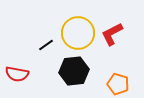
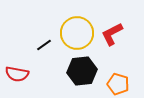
yellow circle: moved 1 px left
black line: moved 2 px left
black hexagon: moved 8 px right
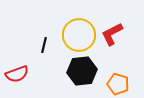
yellow circle: moved 2 px right, 2 px down
black line: rotated 42 degrees counterclockwise
red semicircle: rotated 30 degrees counterclockwise
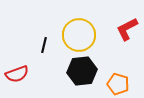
red L-shape: moved 15 px right, 5 px up
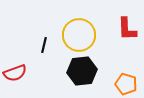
red L-shape: rotated 65 degrees counterclockwise
red semicircle: moved 2 px left, 1 px up
orange pentagon: moved 8 px right
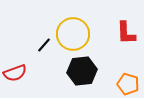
red L-shape: moved 1 px left, 4 px down
yellow circle: moved 6 px left, 1 px up
black line: rotated 28 degrees clockwise
orange pentagon: moved 2 px right
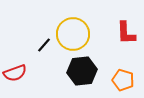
orange pentagon: moved 5 px left, 4 px up
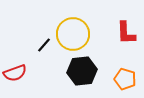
orange pentagon: moved 2 px right, 1 px up
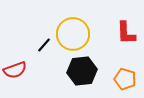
red semicircle: moved 3 px up
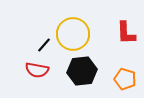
red semicircle: moved 22 px right; rotated 30 degrees clockwise
